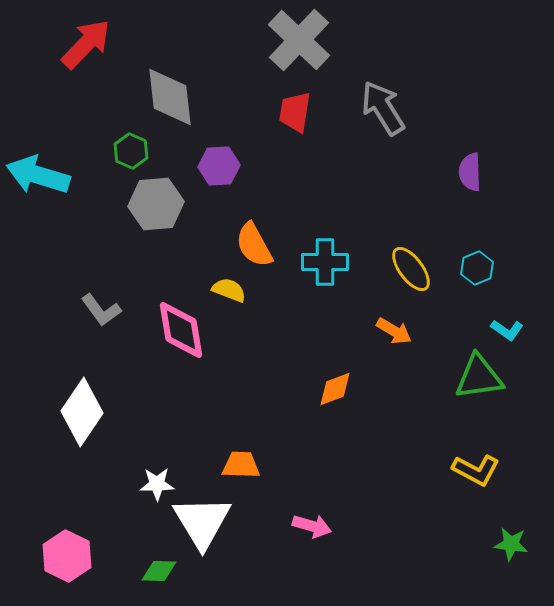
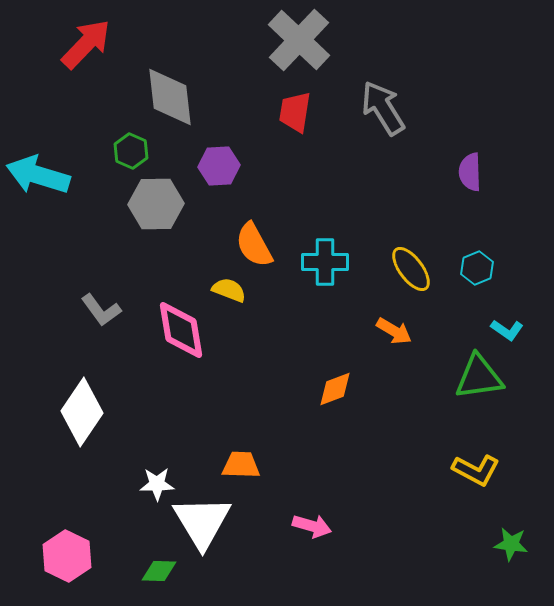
gray hexagon: rotated 4 degrees clockwise
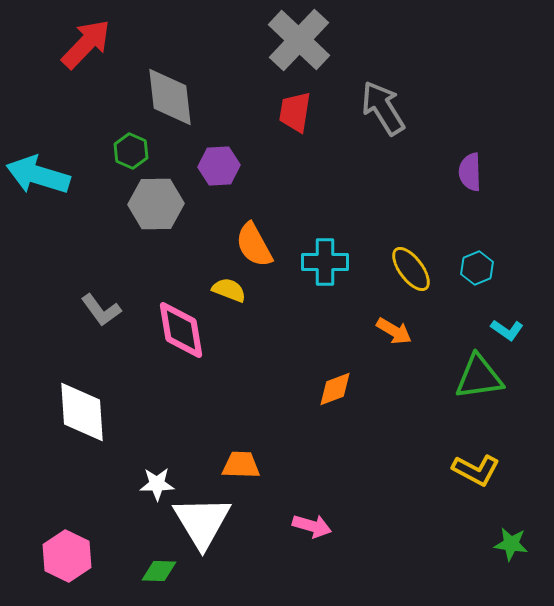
white diamond: rotated 38 degrees counterclockwise
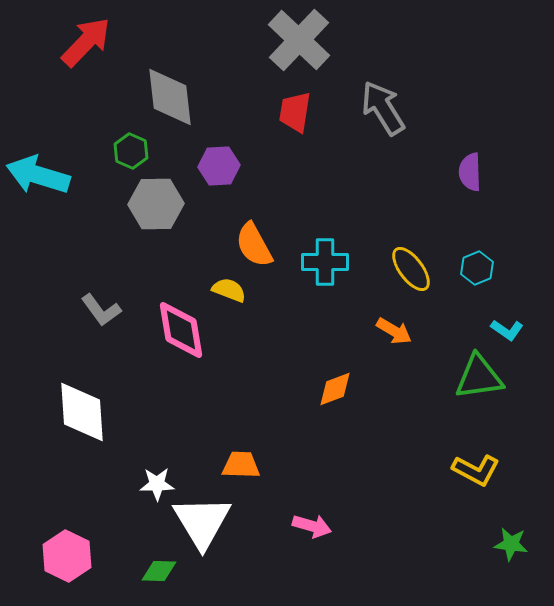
red arrow: moved 2 px up
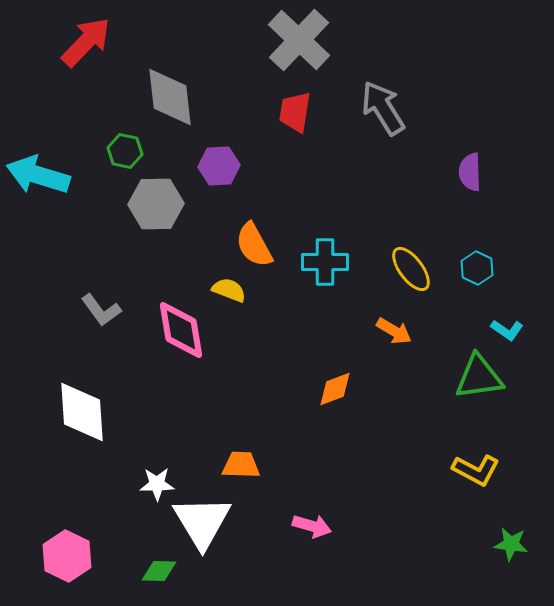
green hexagon: moved 6 px left; rotated 12 degrees counterclockwise
cyan hexagon: rotated 12 degrees counterclockwise
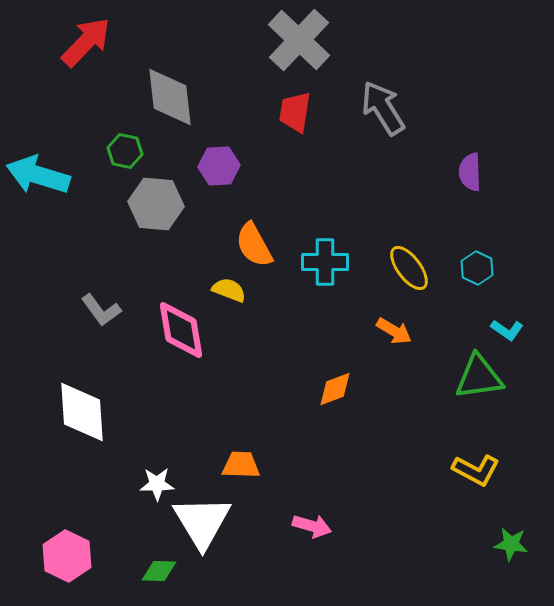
gray hexagon: rotated 6 degrees clockwise
yellow ellipse: moved 2 px left, 1 px up
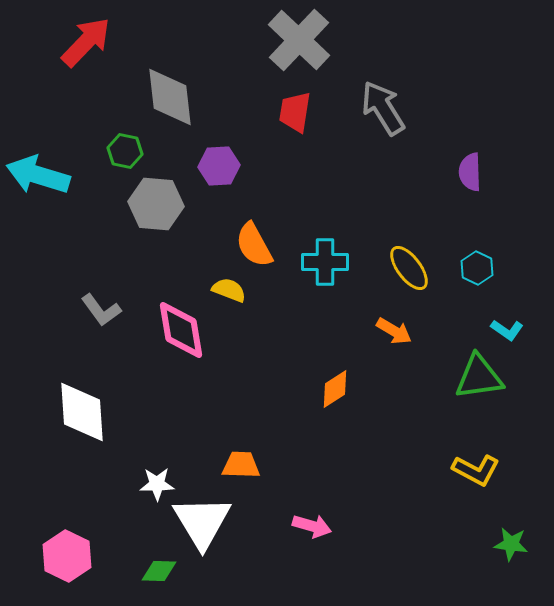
orange diamond: rotated 12 degrees counterclockwise
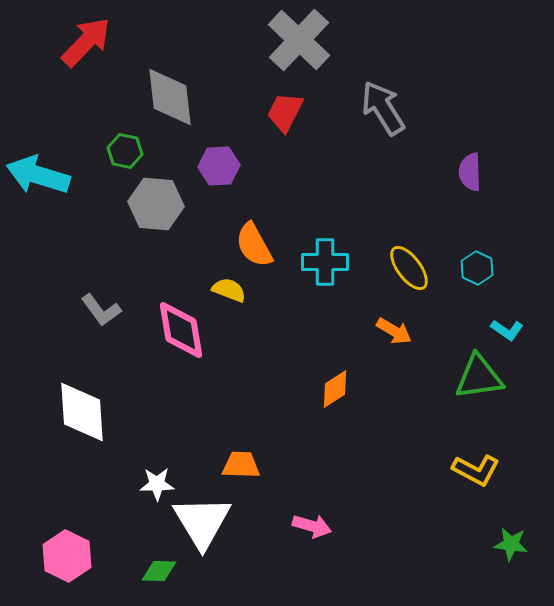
red trapezoid: moved 10 px left; rotated 18 degrees clockwise
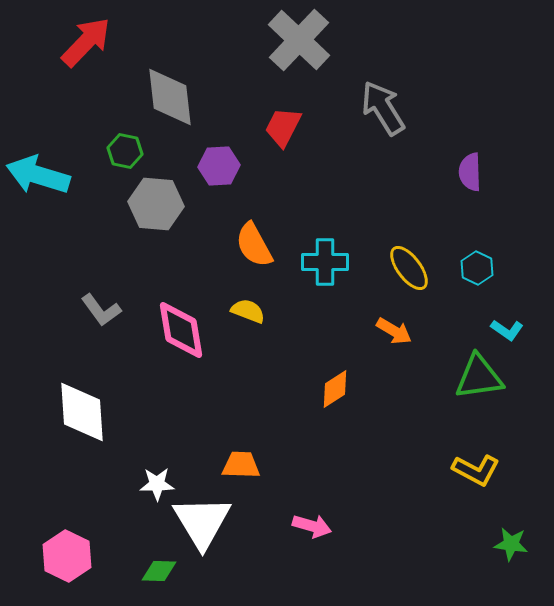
red trapezoid: moved 2 px left, 15 px down
yellow semicircle: moved 19 px right, 21 px down
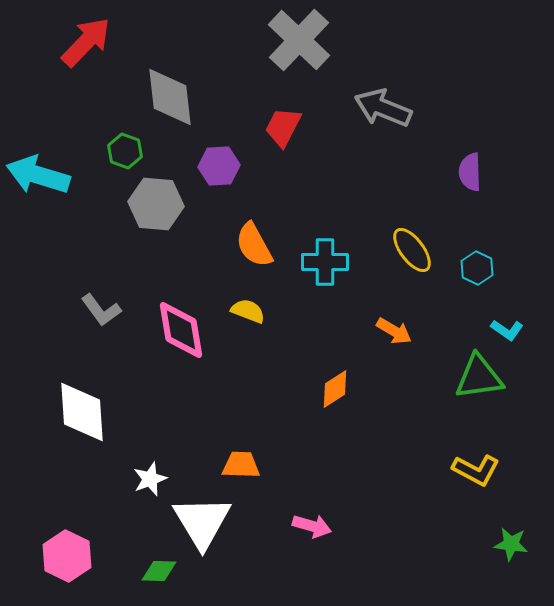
gray arrow: rotated 36 degrees counterclockwise
green hexagon: rotated 8 degrees clockwise
yellow ellipse: moved 3 px right, 18 px up
white star: moved 7 px left, 5 px up; rotated 20 degrees counterclockwise
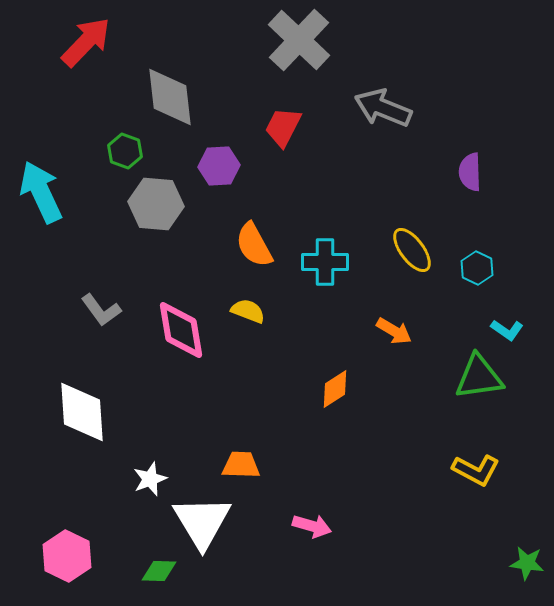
cyan arrow: moved 3 px right, 17 px down; rotated 48 degrees clockwise
green star: moved 16 px right, 19 px down
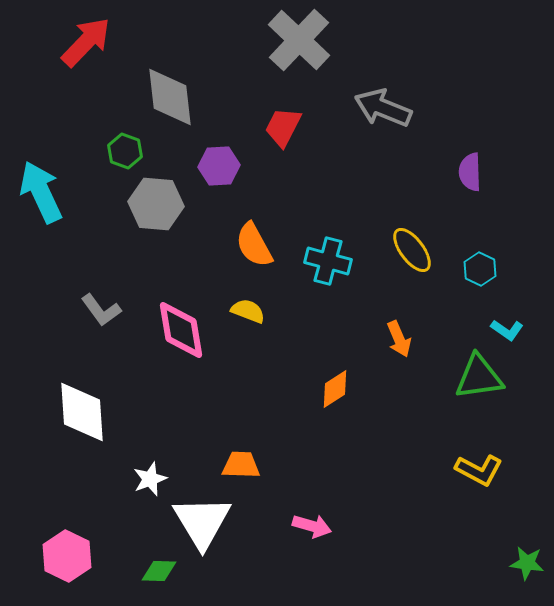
cyan cross: moved 3 px right, 1 px up; rotated 15 degrees clockwise
cyan hexagon: moved 3 px right, 1 px down
orange arrow: moved 5 px right, 8 px down; rotated 36 degrees clockwise
yellow L-shape: moved 3 px right
